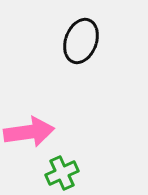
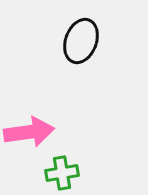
green cross: rotated 16 degrees clockwise
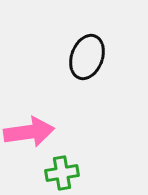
black ellipse: moved 6 px right, 16 px down
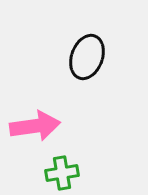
pink arrow: moved 6 px right, 6 px up
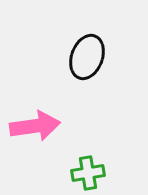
green cross: moved 26 px right
